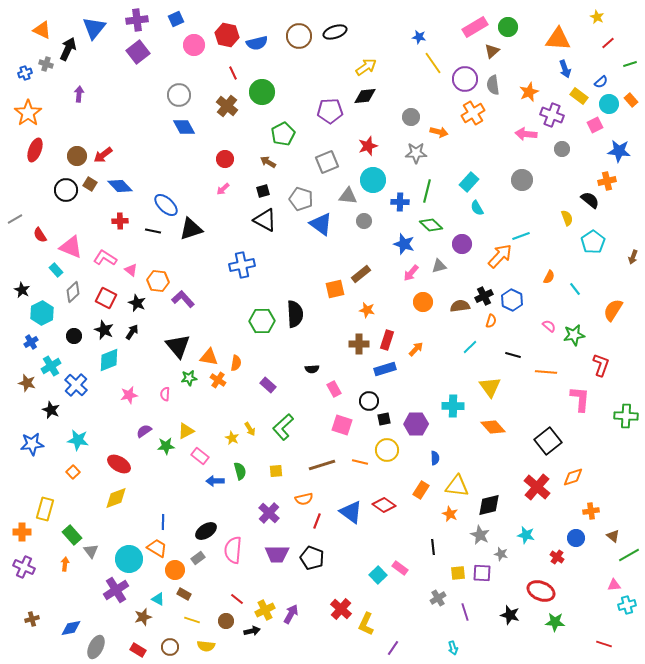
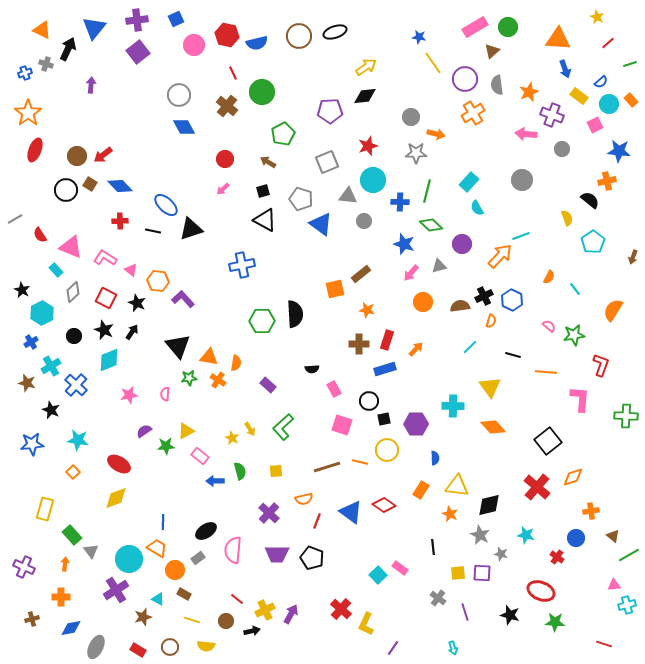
gray semicircle at (493, 85): moved 4 px right
purple arrow at (79, 94): moved 12 px right, 9 px up
orange arrow at (439, 132): moved 3 px left, 2 px down
brown line at (322, 465): moved 5 px right, 2 px down
orange cross at (22, 532): moved 39 px right, 65 px down
gray cross at (438, 598): rotated 21 degrees counterclockwise
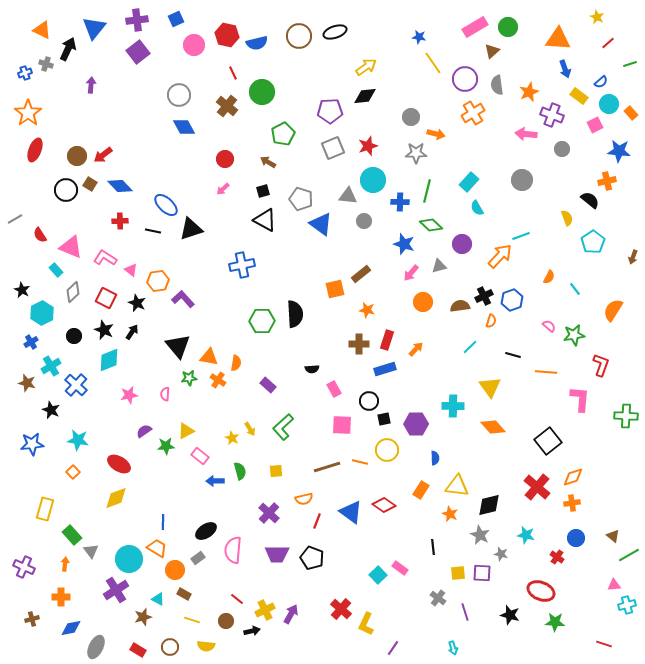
orange rectangle at (631, 100): moved 13 px down
gray square at (327, 162): moved 6 px right, 14 px up
orange hexagon at (158, 281): rotated 15 degrees counterclockwise
blue hexagon at (512, 300): rotated 15 degrees clockwise
pink square at (342, 425): rotated 15 degrees counterclockwise
orange cross at (591, 511): moved 19 px left, 8 px up
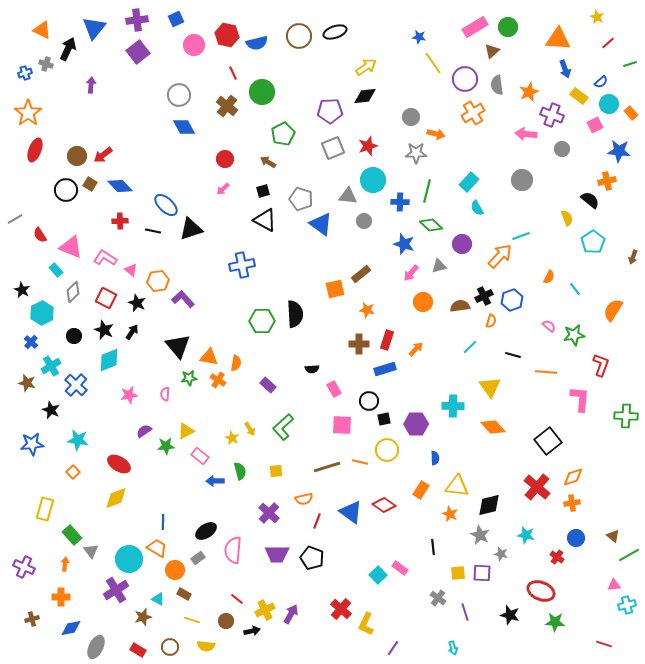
blue cross at (31, 342): rotated 16 degrees counterclockwise
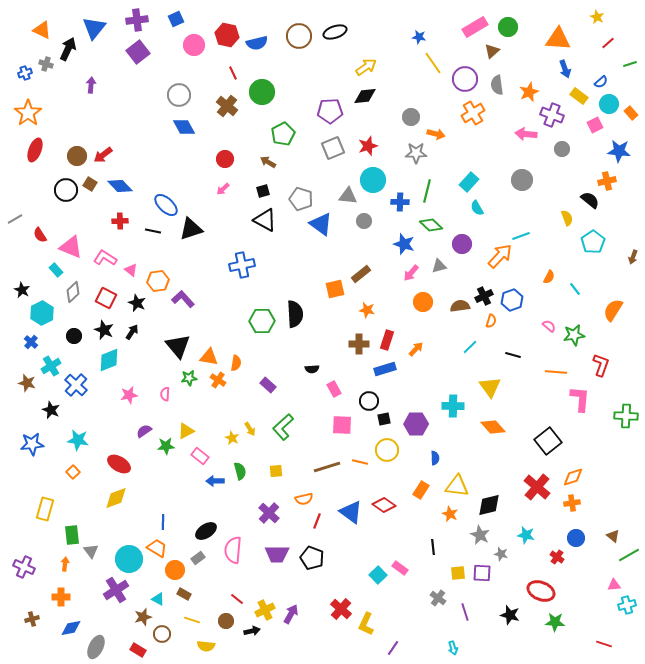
orange line at (546, 372): moved 10 px right
green rectangle at (72, 535): rotated 36 degrees clockwise
brown circle at (170, 647): moved 8 px left, 13 px up
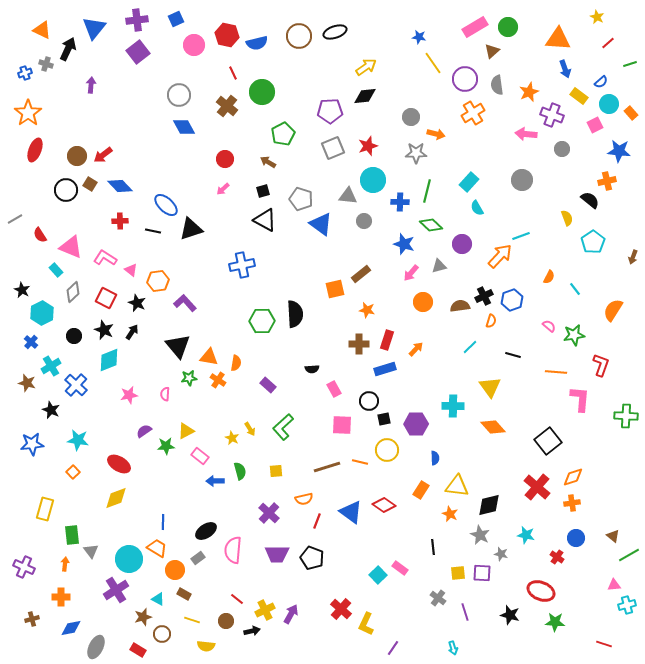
purple L-shape at (183, 299): moved 2 px right, 4 px down
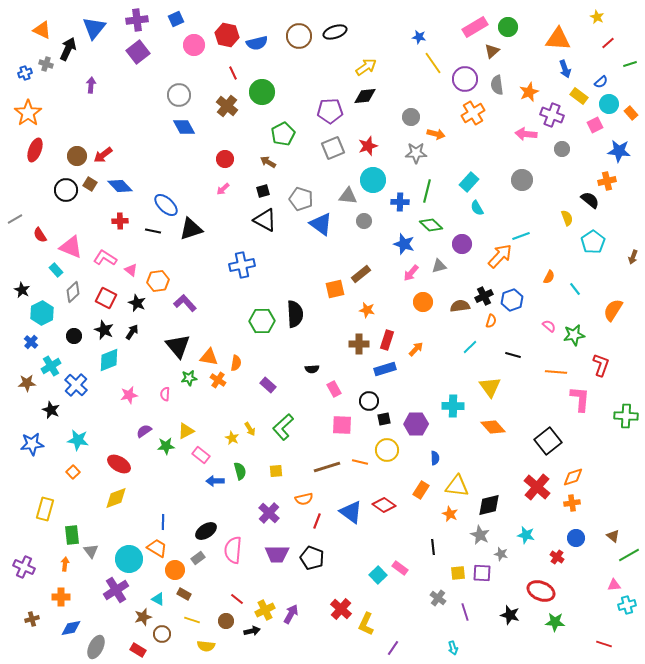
brown star at (27, 383): rotated 18 degrees counterclockwise
pink rectangle at (200, 456): moved 1 px right, 1 px up
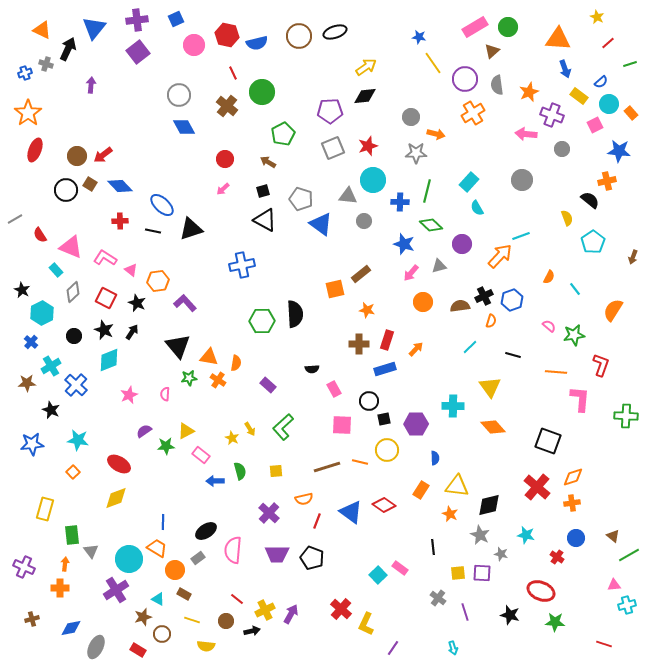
blue ellipse at (166, 205): moved 4 px left
pink star at (129, 395): rotated 12 degrees counterclockwise
black square at (548, 441): rotated 32 degrees counterclockwise
orange cross at (61, 597): moved 1 px left, 9 px up
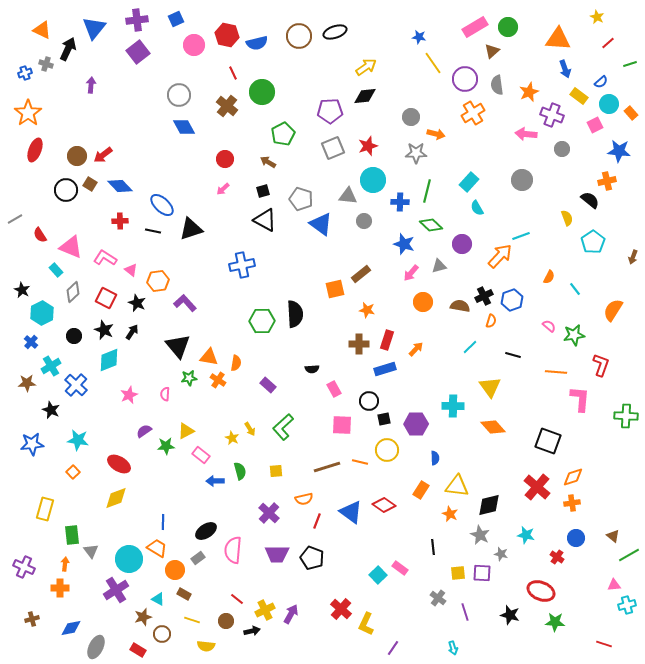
brown semicircle at (460, 306): rotated 18 degrees clockwise
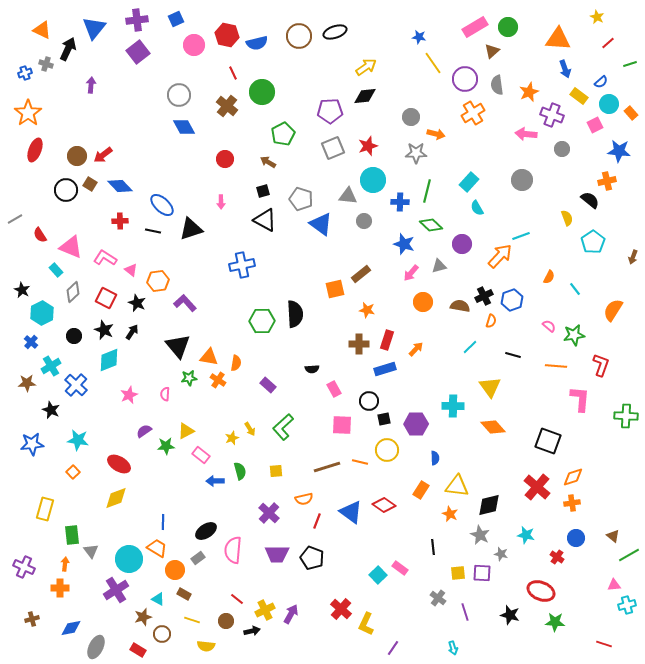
pink arrow at (223, 189): moved 2 px left, 13 px down; rotated 48 degrees counterclockwise
orange line at (556, 372): moved 6 px up
yellow star at (232, 438): rotated 24 degrees clockwise
